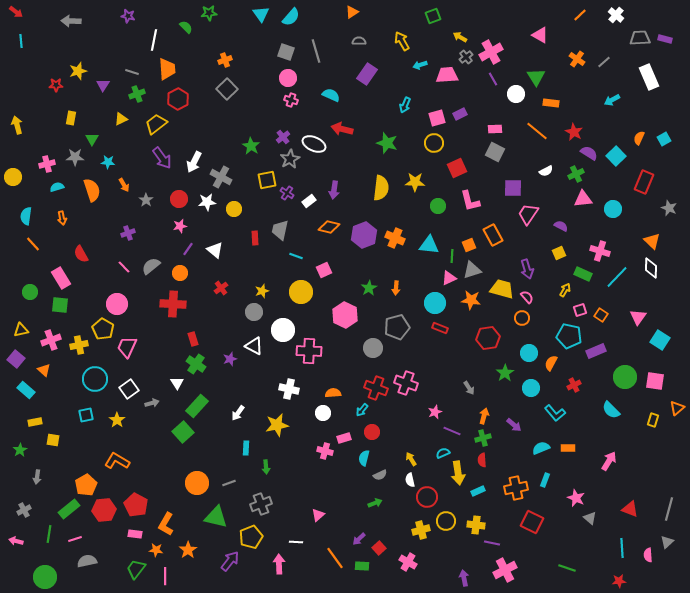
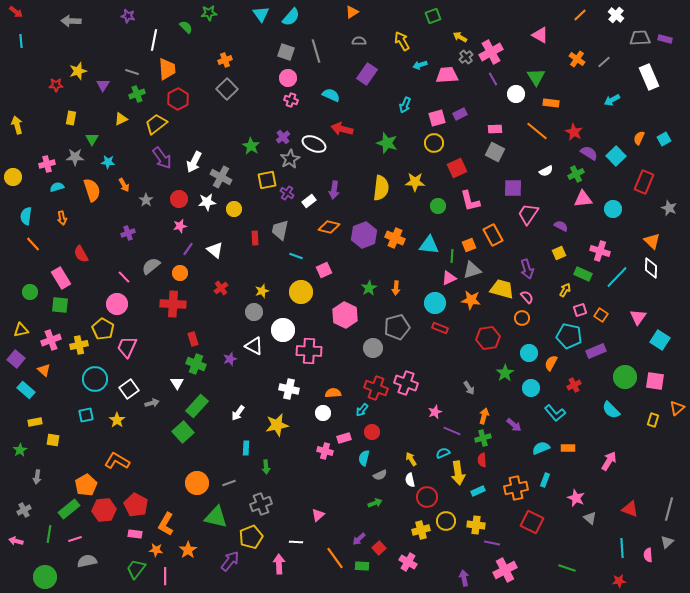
pink line at (124, 267): moved 10 px down
green cross at (196, 364): rotated 12 degrees counterclockwise
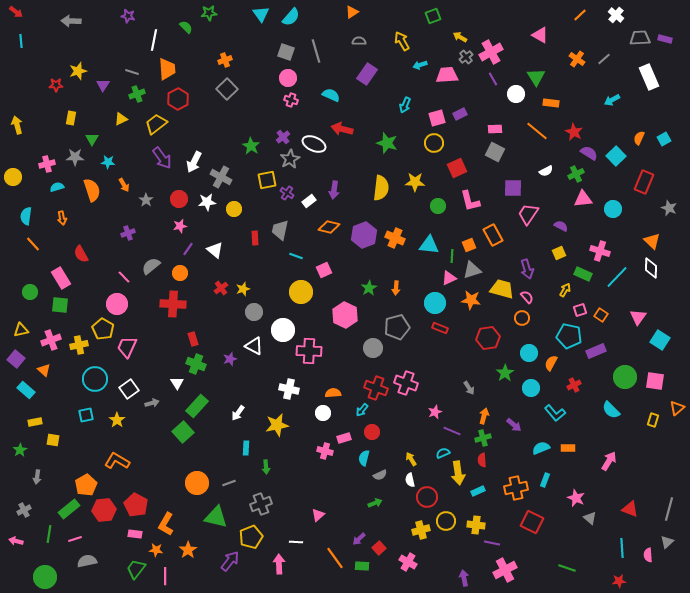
gray line at (604, 62): moved 3 px up
yellow star at (262, 291): moved 19 px left, 2 px up
